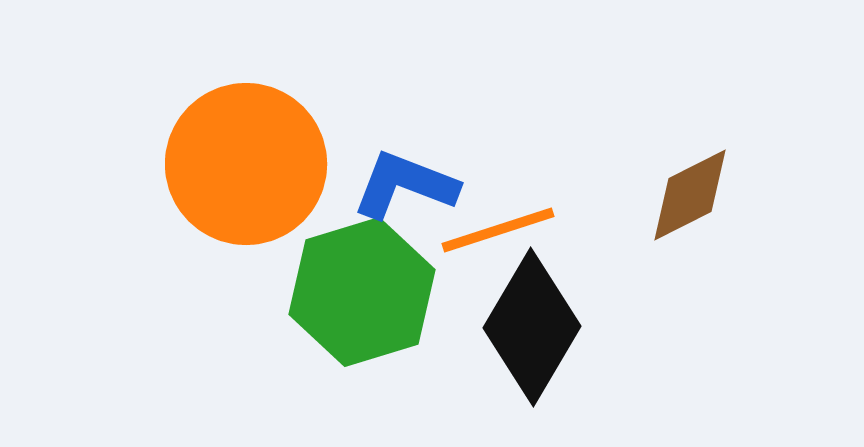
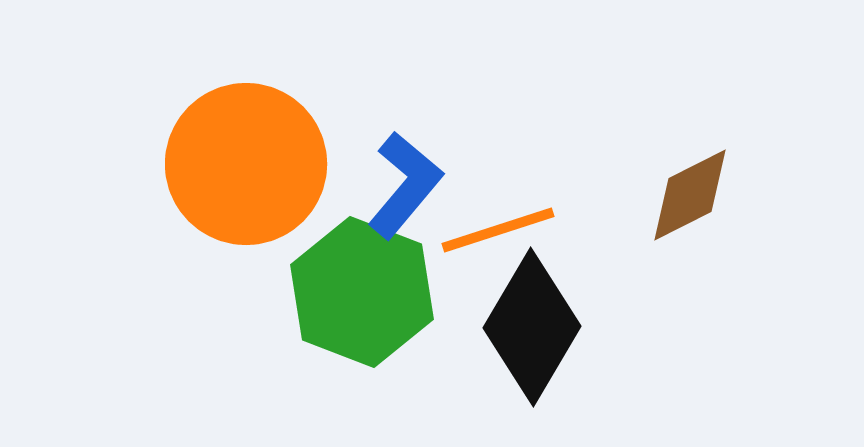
blue L-shape: rotated 109 degrees clockwise
green hexagon: rotated 22 degrees counterclockwise
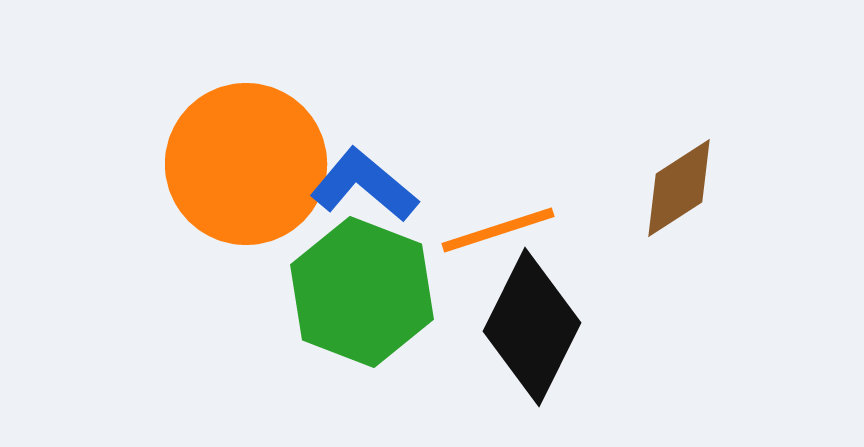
blue L-shape: moved 41 px left; rotated 90 degrees counterclockwise
brown diamond: moved 11 px left, 7 px up; rotated 6 degrees counterclockwise
black diamond: rotated 4 degrees counterclockwise
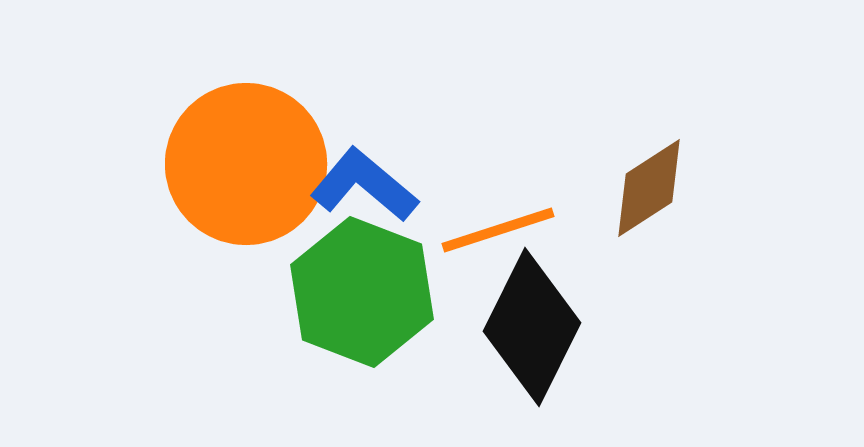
brown diamond: moved 30 px left
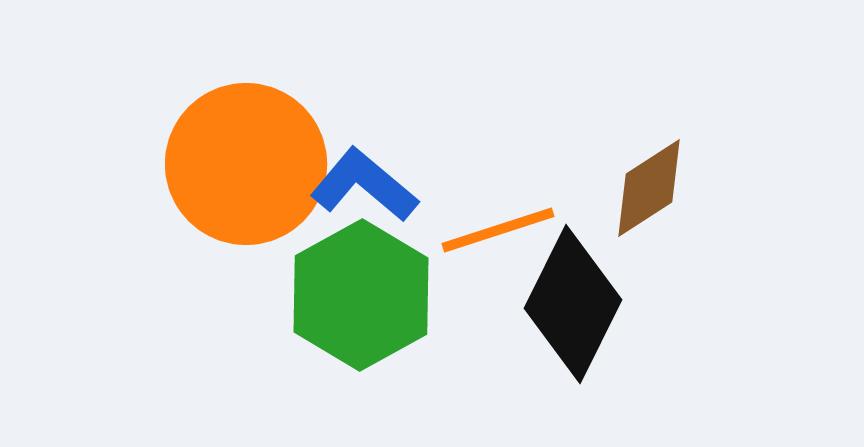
green hexagon: moved 1 px left, 3 px down; rotated 10 degrees clockwise
black diamond: moved 41 px right, 23 px up
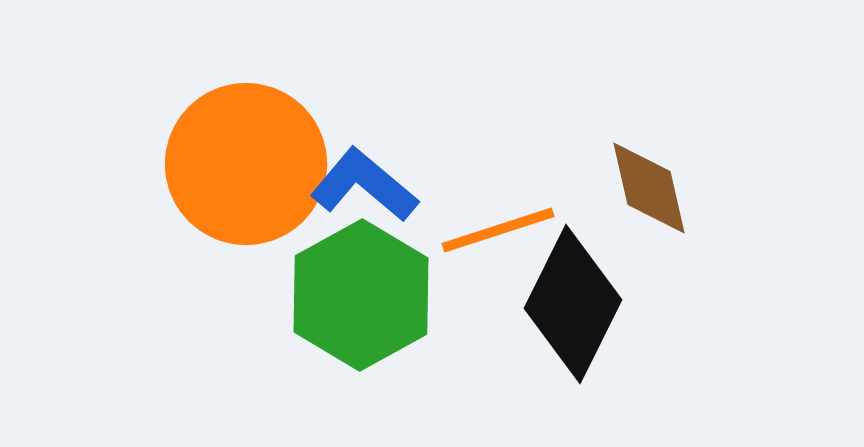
brown diamond: rotated 70 degrees counterclockwise
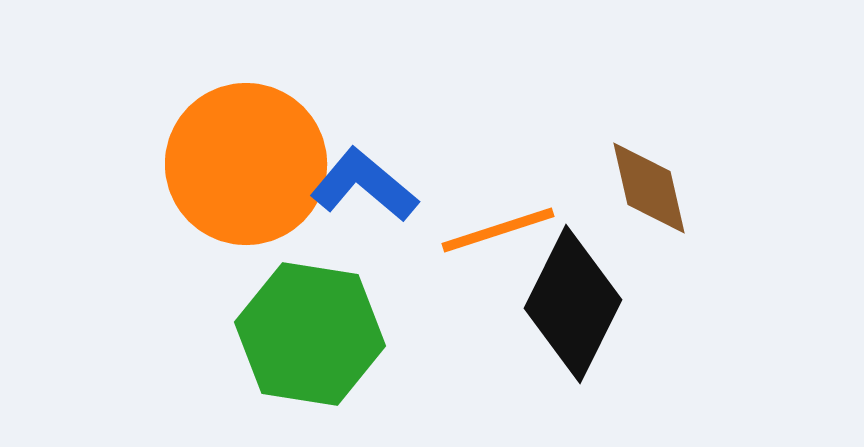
green hexagon: moved 51 px left, 39 px down; rotated 22 degrees counterclockwise
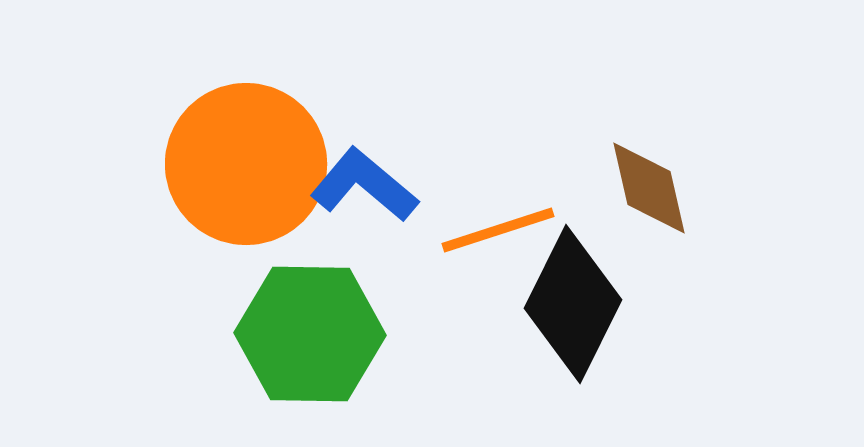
green hexagon: rotated 8 degrees counterclockwise
